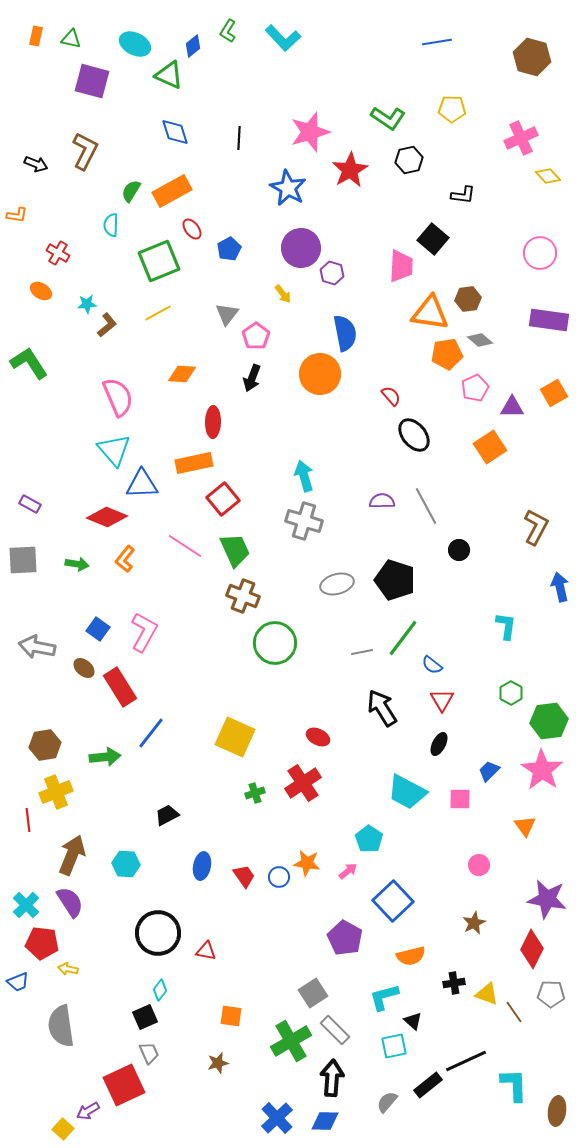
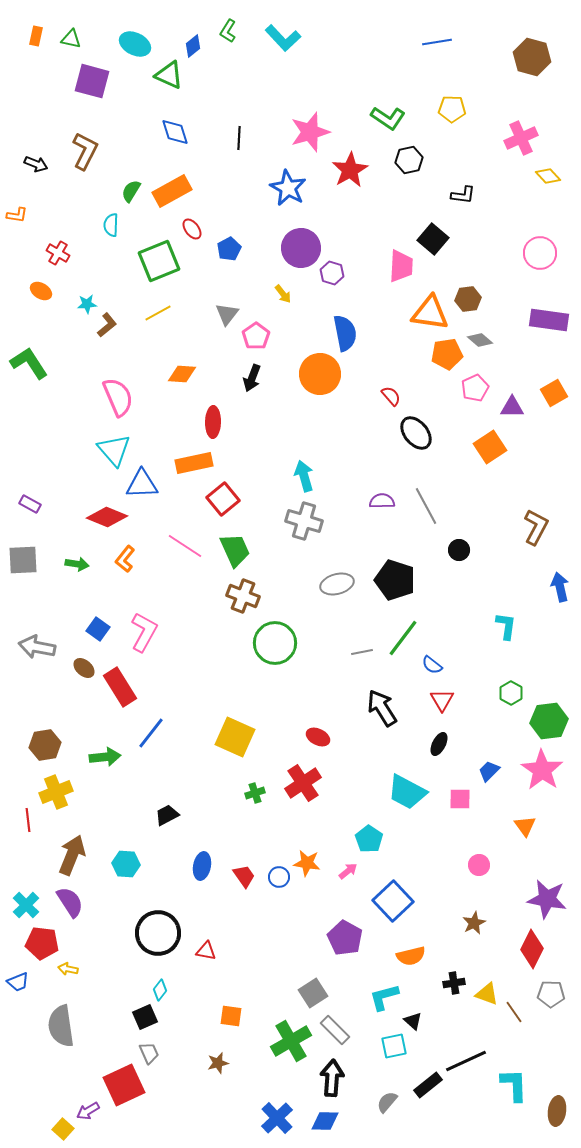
black ellipse at (414, 435): moved 2 px right, 2 px up
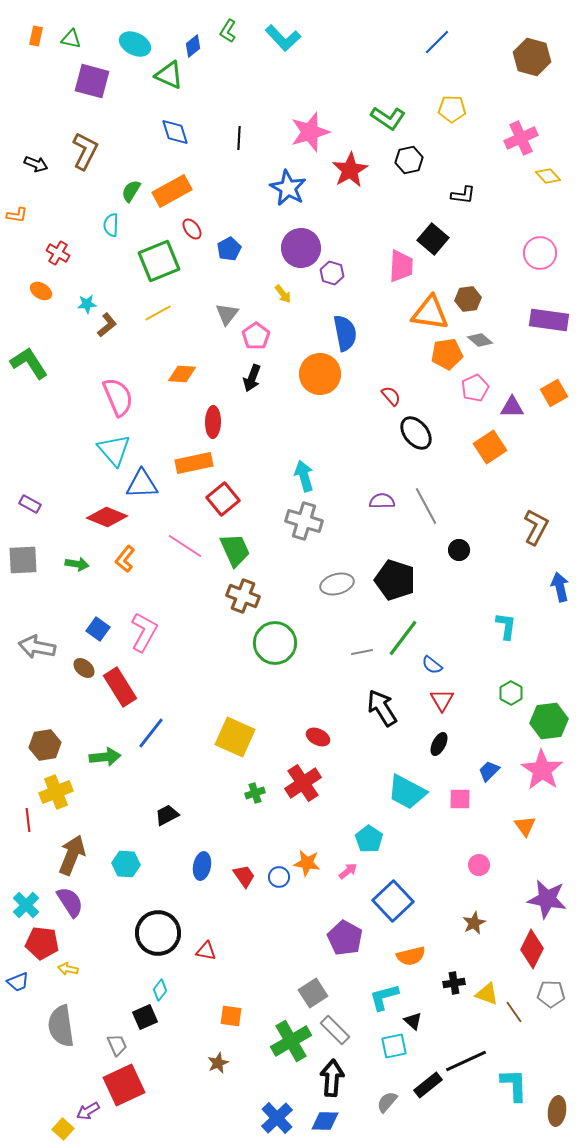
blue line at (437, 42): rotated 36 degrees counterclockwise
gray trapezoid at (149, 1053): moved 32 px left, 8 px up
brown star at (218, 1063): rotated 10 degrees counterclockwise
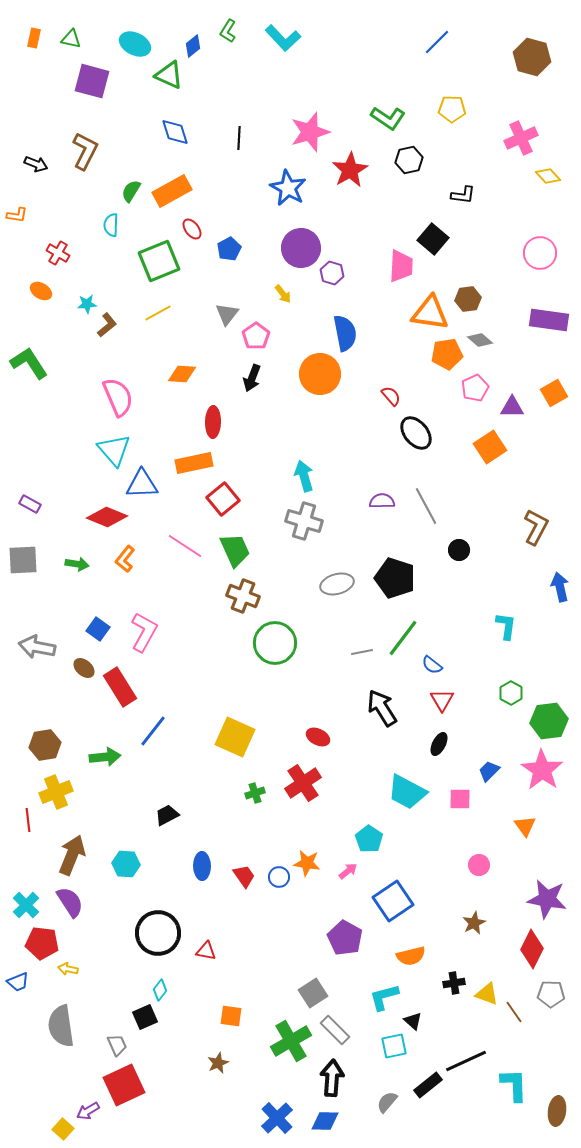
orange rectangle at (36, 36): moved 2 px left, 2 px down
black pentagon at (395, 580): moved 2 px up
blue line at (151, 733): moved 2 px right, 2 px up
blue ellipse at (202, 866): rotated 12 degrees counterclockwise
blue square at (393, 901): rotated 9 degrees clockwise
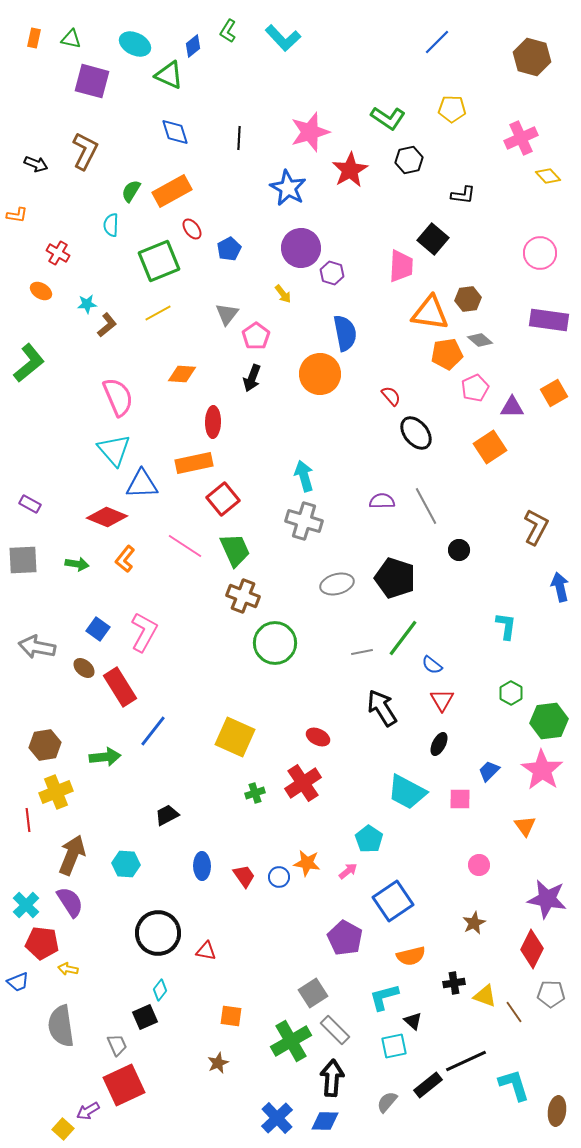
green L-shape at (29, 363): rotated 84 degrees clockwise
yellow triangle at (487, 994): moved 2 px left, 2 px down
cyan L-shape at (514, 1085): rotated 15 degrees counterclockwise
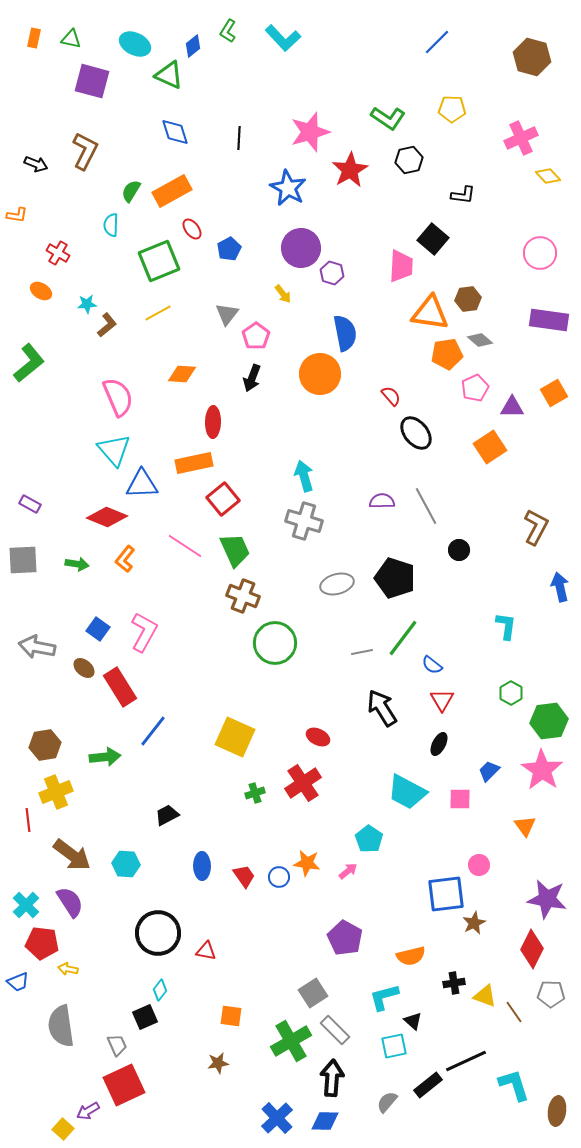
brown arrow at (72, 855): rotated 105 degrees clockwise
blue square at (393, 901): moved 53 px right, 7 px up; rotated 27 degrees clockwise
brown star at (218, 1063): rotated 15 degrees clockwise
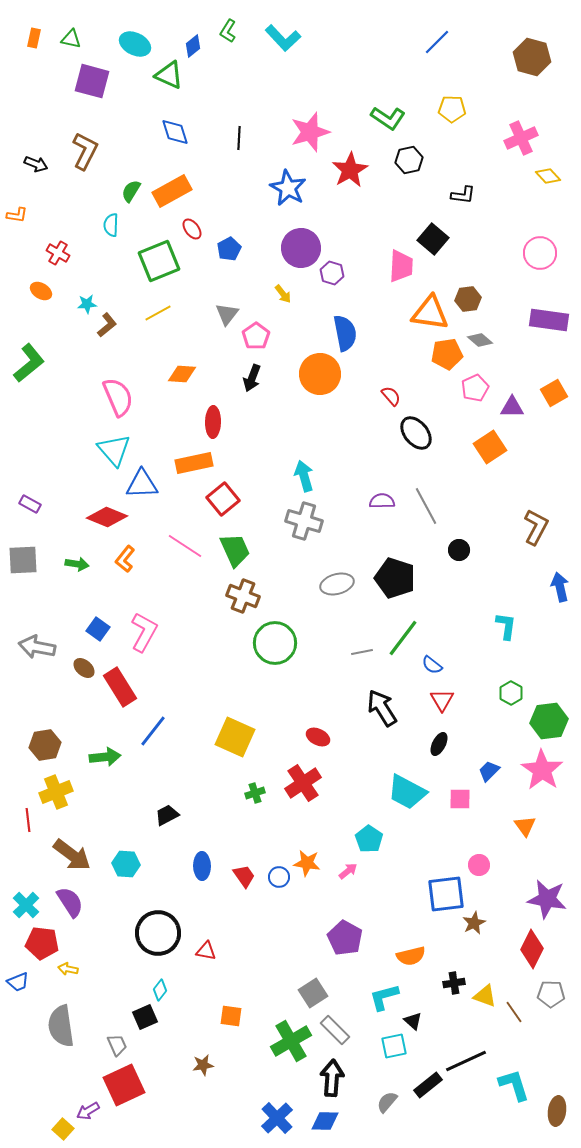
brown star at (218, 1063): moved 15 px left, 2 px down
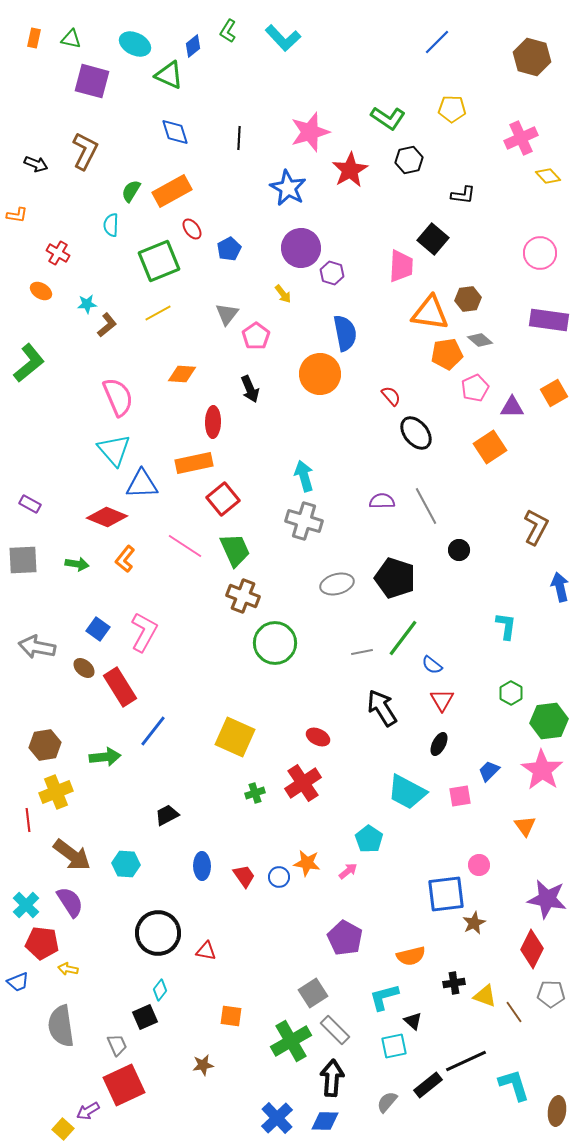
black arrow at (252, 378): moved 2 px left, 11 px down; rotated 44 degrees counterclockwise
pink square at (460, 799): moved 3 px up; rotated 10 degrees counterclockwise
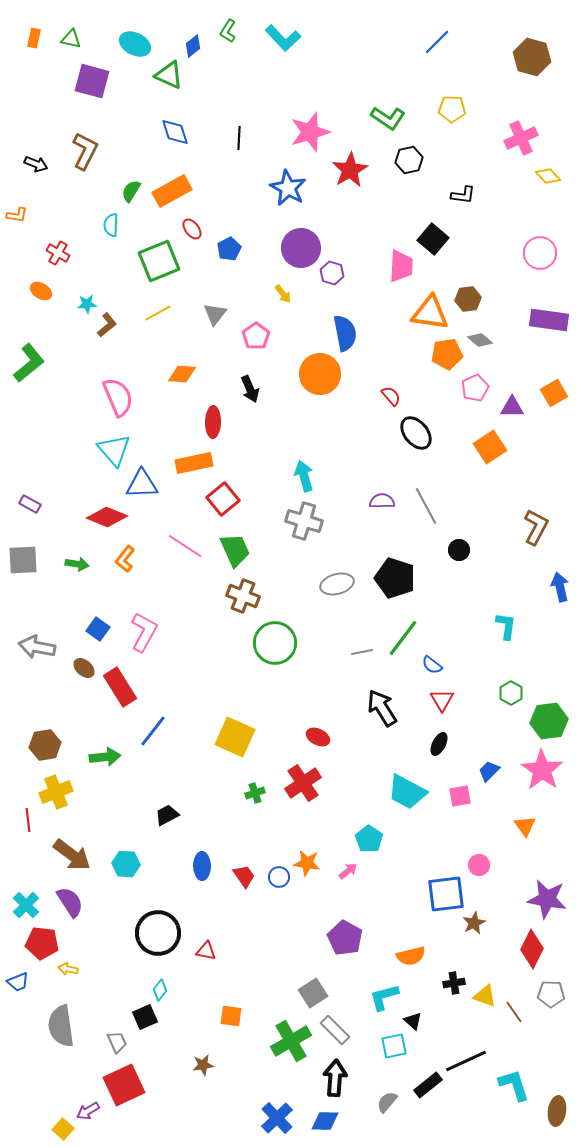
gray triangle at (227, 314): moved 12 px left
gray trapezoid at (117, 1045): moved 3 px up
black arrow at (332, 1078): moved 3 px right
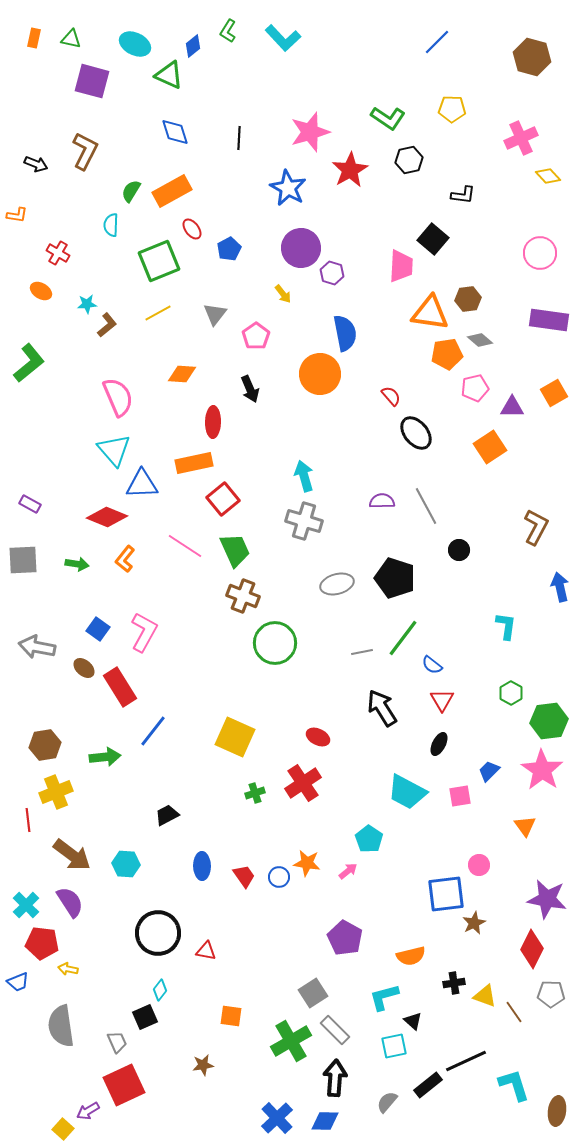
pink pentagon at (475, 388): rotated 12 degrees clockwise
